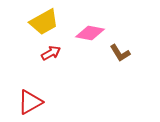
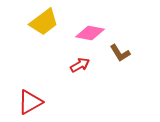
yellow trapezoid: rotated 8 degrees counterclockwise
red arrow: moved 29 px right, 12 px down
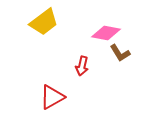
pink diamond: moved 16 px right
red arrow: moved 2 px right, 1 px down; rotated 132 degrees clockwise
red triangle: moved 22 px right, 5 px up
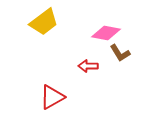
red arrow: moved 6 px right; rotated 78 degrees clockwise
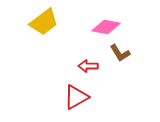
pink diamond: moved 6 px up
red triangle: moved 24 px right
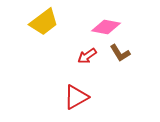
red arrow: moved 1 px left, 10 px up; rotated 36 degrees counterclockwise
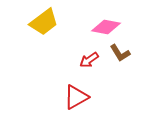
red arrow: moved 2 px right, 4 px down
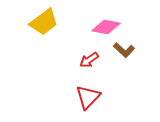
brown L-shape: moved 4 px right, 3 px up; rotated 15 degrees counterclockwise
red triangle: moved 12 px right; rotated 16 degrees counterclockwise
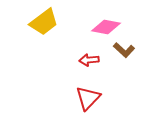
red arrow: rotated 30 degrees clockwise
red triangle: moved 1 px down
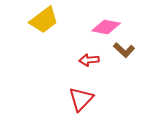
yellow trapezoid: moved 2 px up
red triangle: moved 7 px left, 1 px down
